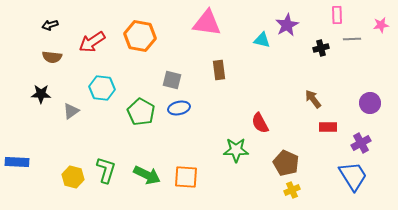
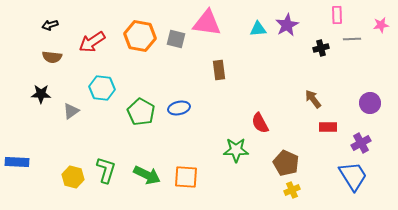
cyan triangle: moved 4 px left, 11 px up; rotated 18 degrees counterclockwise
gray square: moved 4 px right, 41 px up
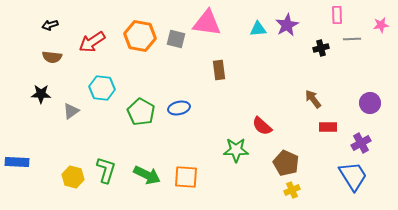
red semicircle: moved 2 px right, 3 px down; rotated 20 degrees counterclockwise
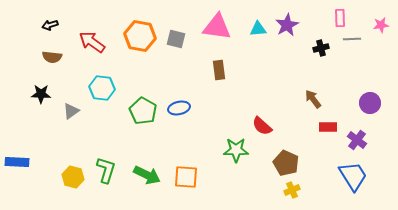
pink rectangle: moved 3 px right, 3 px down
pink triangle: moved 10 px right, 4 px down
red arrow: rotated 68 degrees clockwise
green pentagon: moved 2 px right, 1 px up
purple cross: moved 4 px left, 3 px up; rotated 24 degrees counterclockwise
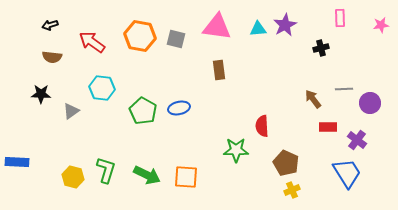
purple star: moved 2 px left
gray line: moved 8 px left, 50 px down
red semicircle: rotated 45 degrees clockwise
blue trapezoid: moved 6 px left, 3 px up
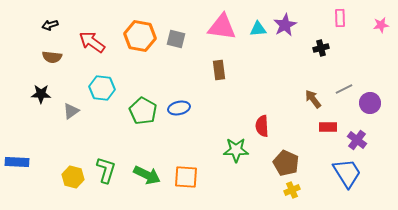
pink triangle: moved 5 px right
gray line: rotated 24 degrees counterclockwise
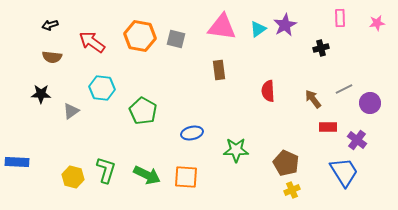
pink star: moved 4 px left, 2 px up
cyan triangle: rotated 30 degrees counterclockwise
blue ellipse: moved 13 px right, 25 px down
red semicircle: moved 6 px right, 35 px up
blue trapezoid: moved 3 px left, 1 px up
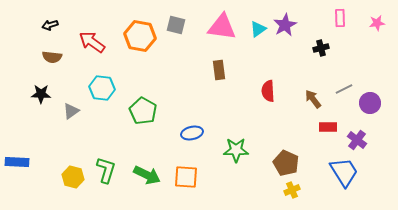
gray square: moved 14 px up
